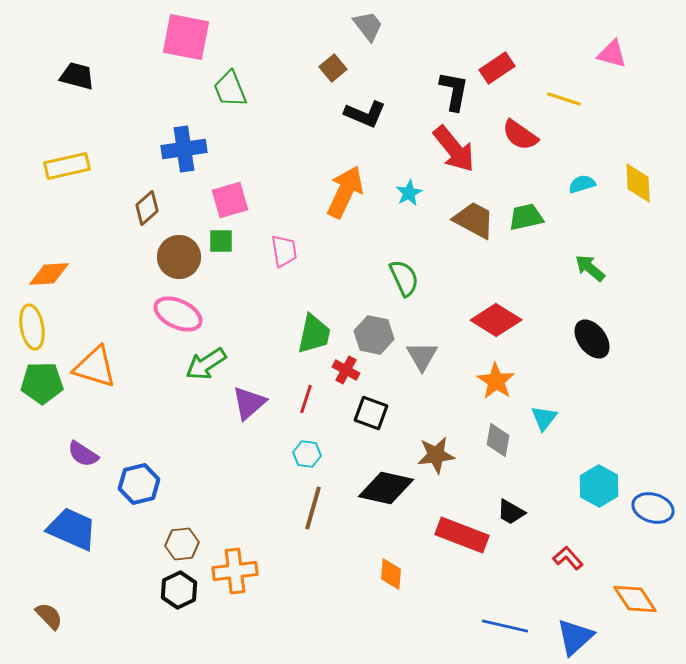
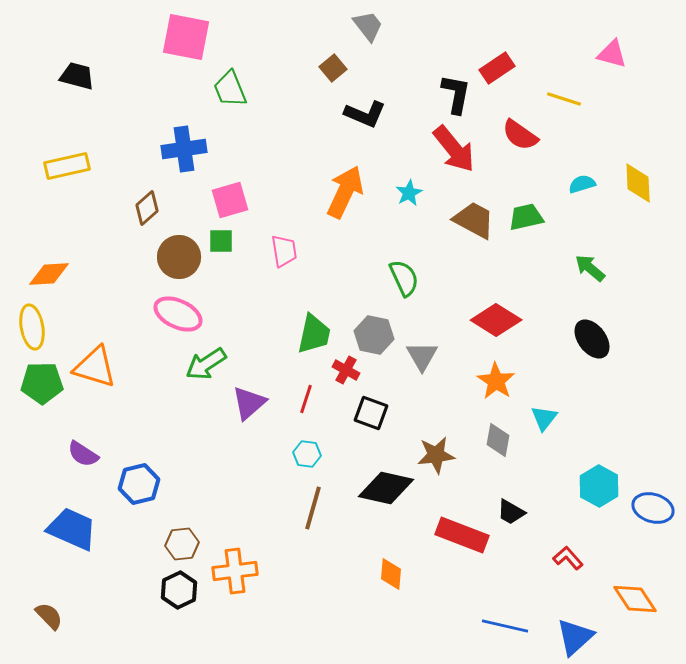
black L-shape at (454, 91): moved 2 px right, 3 px down
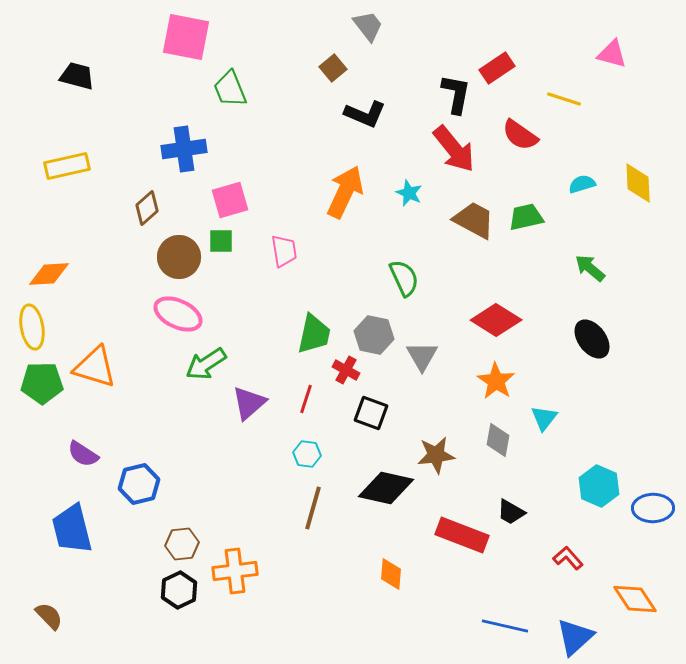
cyan star at (409, 193): rotated 20 degrees counterclockwise
cyan hexagon at (599, 486): rotated 6 degrees counterclockwise
blue ellipse at (653, 508): rotated 18 degrees counterclockwise
blue trapezoid at (72, 529): rotated 128 degrees counterclockwise
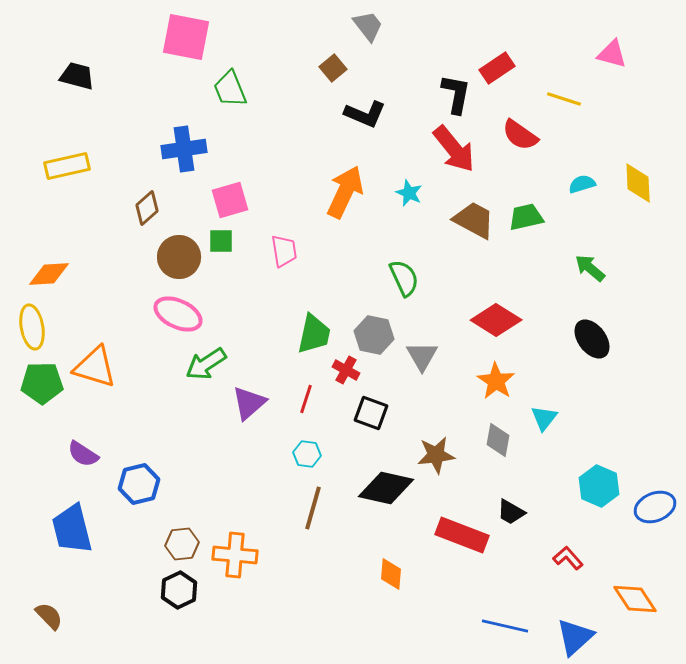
blue ellipse at (653, 508): moved 2 px right, 1 px up; rotated 21 degrees counterclockwise
orange cross at (235, 571): moved 16 px up; rotated 12 degrees clockwise
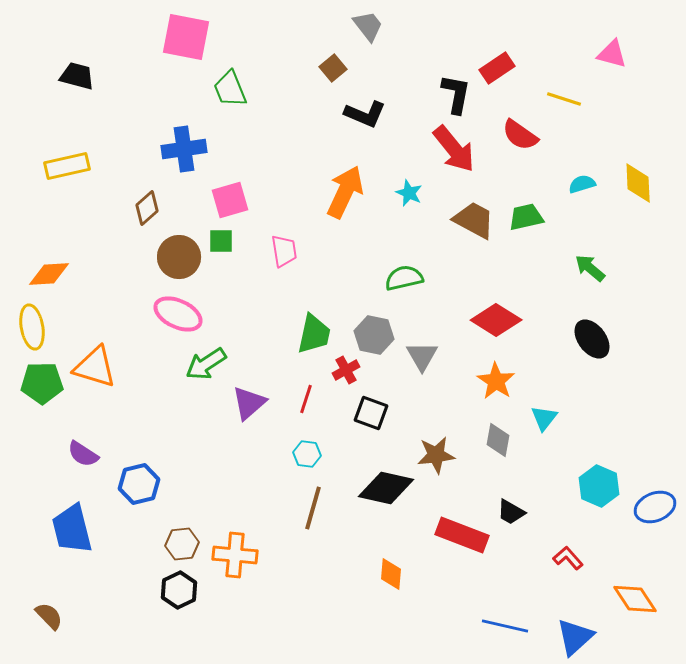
green semicircle at (404, 278): rotated 78 degrees counterclockwise
red cross at (346, 370): rotated 32 degrees clockwise
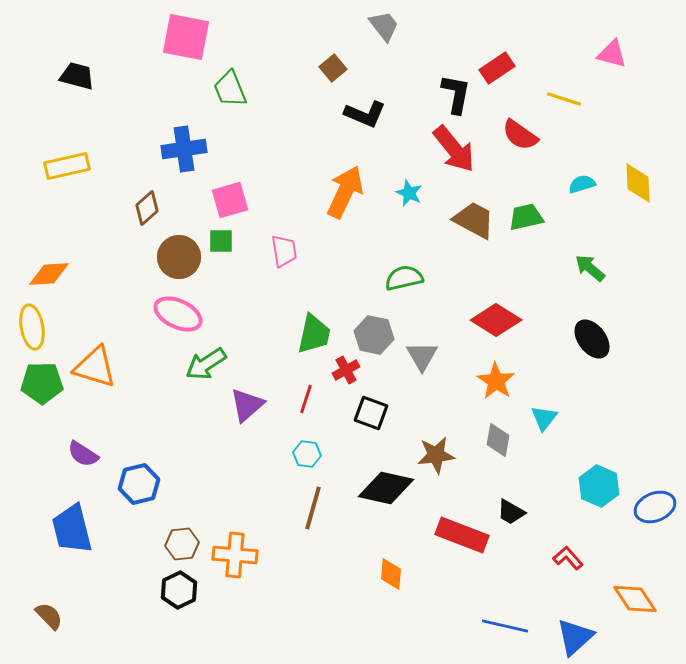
gray trapezoid at (368, 26): moved 16 px right
purple triangle at (249, 403): moved 2 px left, 2 px down
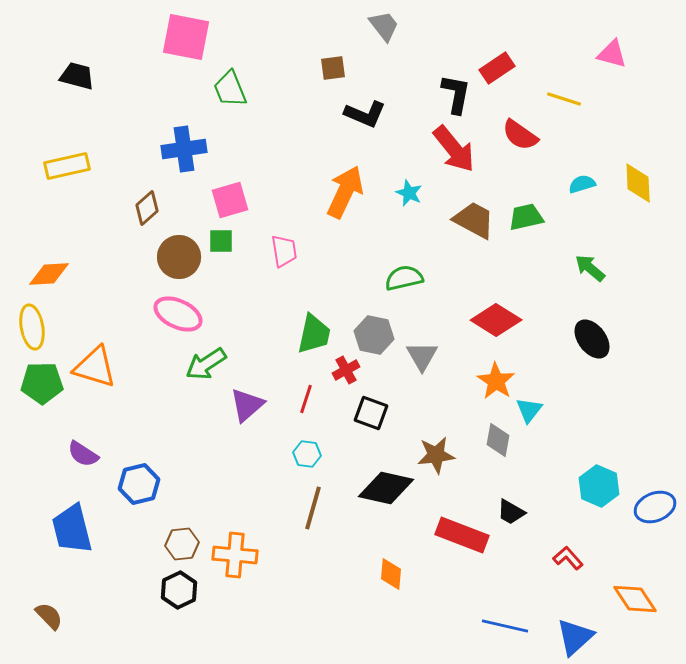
brown square at (333, 68): rotated 32 degrees clockwise
cyan triangle at (544, 418): moved 15 px left, 8 px up
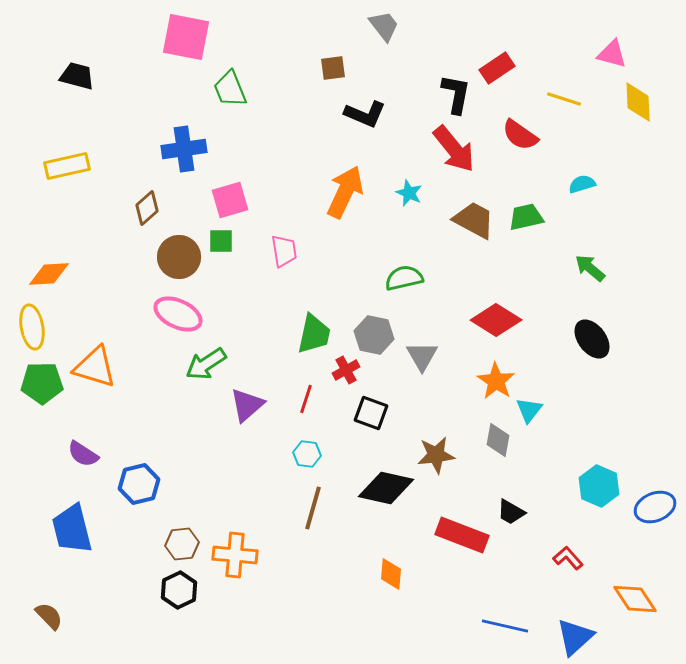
yellow diamond at (638, 183): moved 81 px up
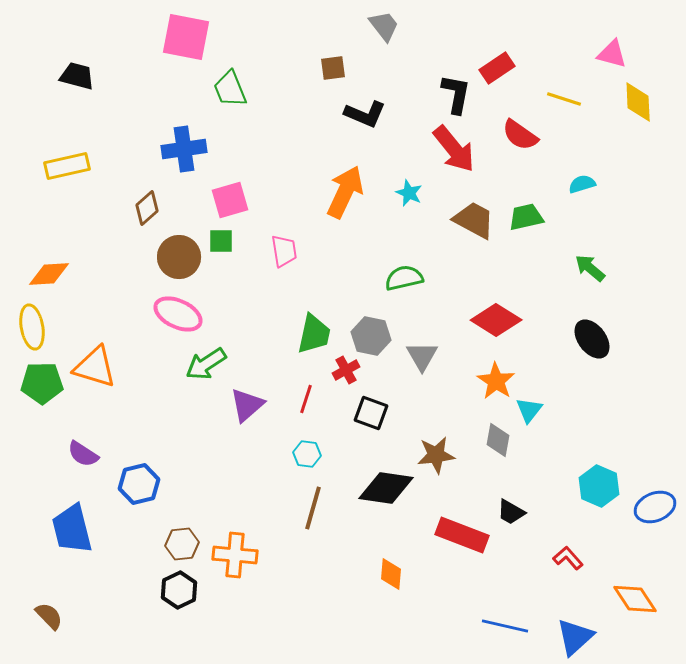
gray hexagon at (374, 335): moved 3 px left, 1 px down
black diamond at (386, 488): rotated 4 degrees counterclockwise
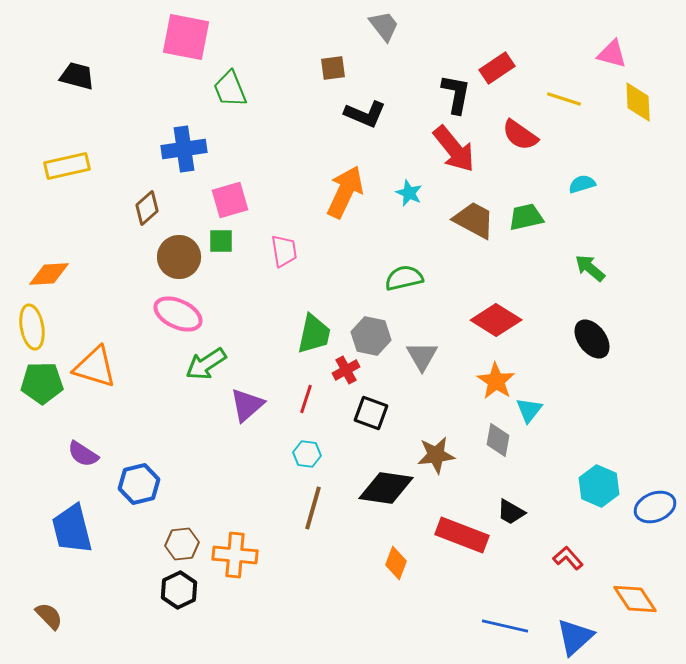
orange diamond at (391, 574): moved 5 px right, 11 px up; rotated 16 degrees clockwise
